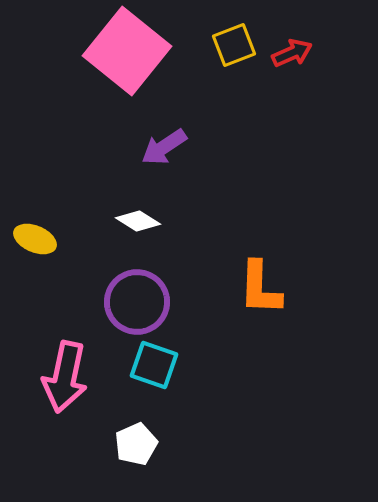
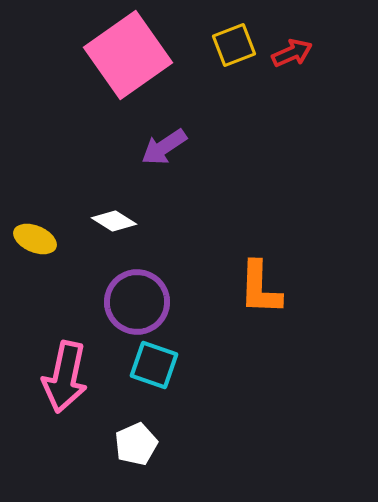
pink square: moved 1 px right, 4 px down; rotated 16 degrees clockwise
white diamond: moved 24 px left
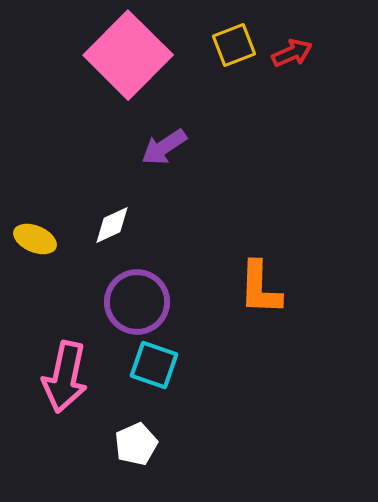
pink square: rotated 10 degrees counterclockwise
white diamond: moved 2 px left, 4 px down; rotated 57 degrees counterclockwise
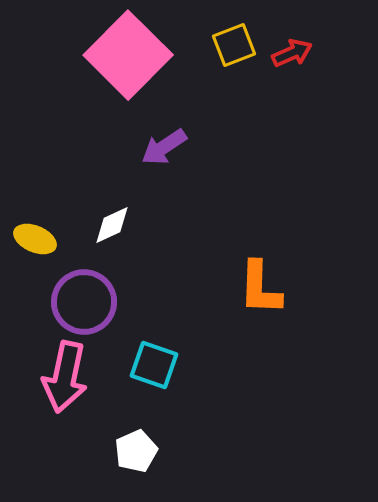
purple circle: moved 53 px left
white pentagon: moved 7 px down
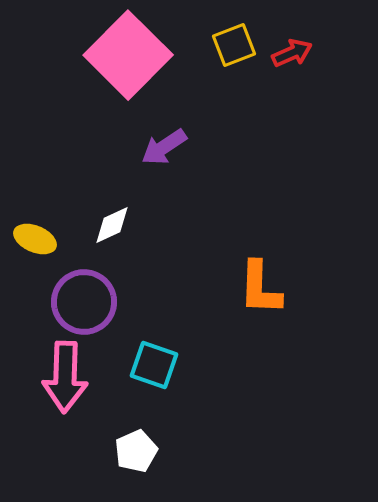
pink arrow: rotated 10 degrees counterclockwise
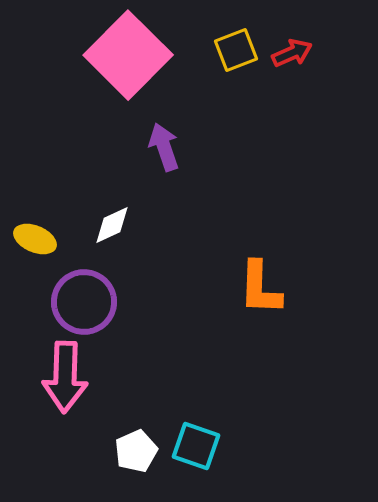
yellow square: moved 2 px right, 5 px down
purple arrow: rotated 105 degrees clockwise
cyan square: moved 42 px right, 81 px down
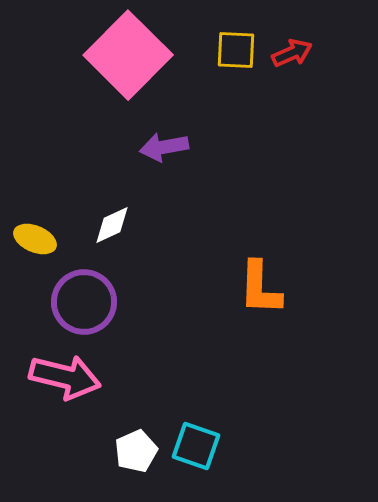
yellow square: rotated 24 degrees clockwise
purple arrow: rotated 81 degrees counterclockwise
pink arrow: rotated 78 degrees counterclockwise
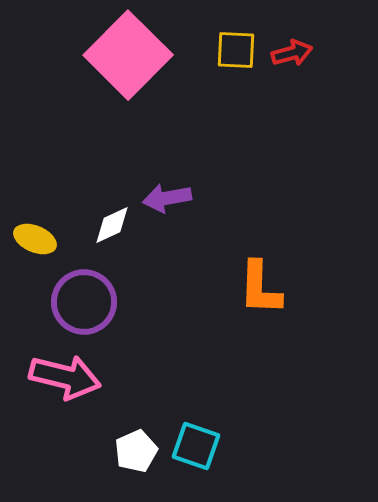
red arrow: rotated 9 degrees clockwise
purple arrow: moved 3 px right, 51 px down
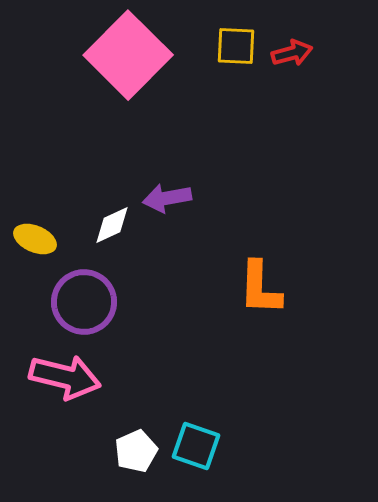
yellow square: moved 4 px up
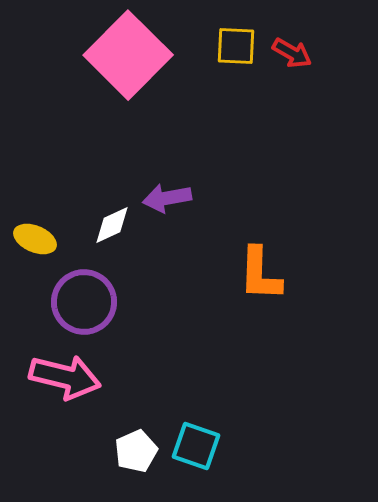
red arrow: rotated 45 degrees clockwise
orange L-shape: moved 14 px up
